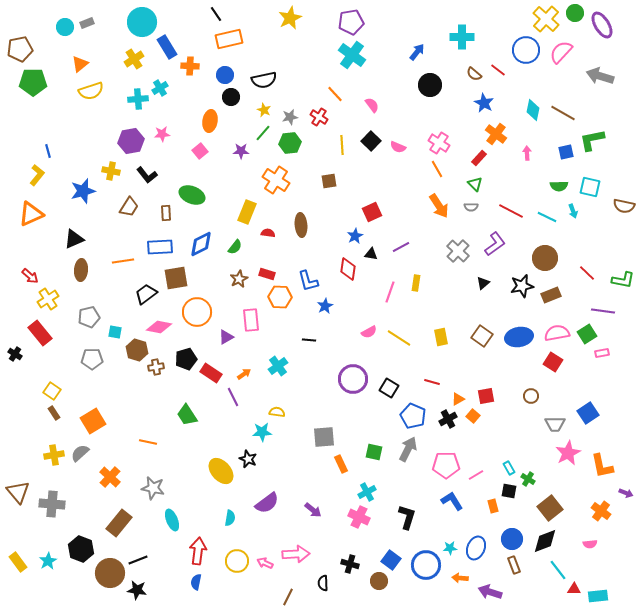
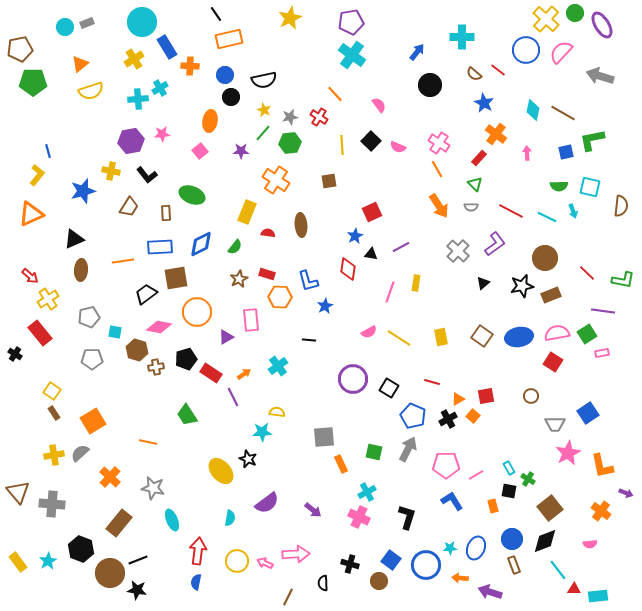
pink semicircle at (372, 105): moved 7 px right
brown semicircle at (624, 206): moved 3 px left; rotated 95 degrees counterclockwise
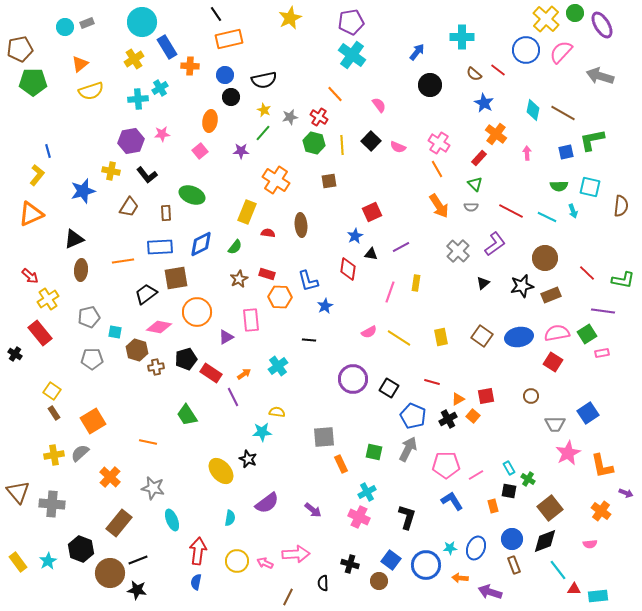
green hexagon at (290, 143): moved 24 px right; rotated 20 degrees clockwise
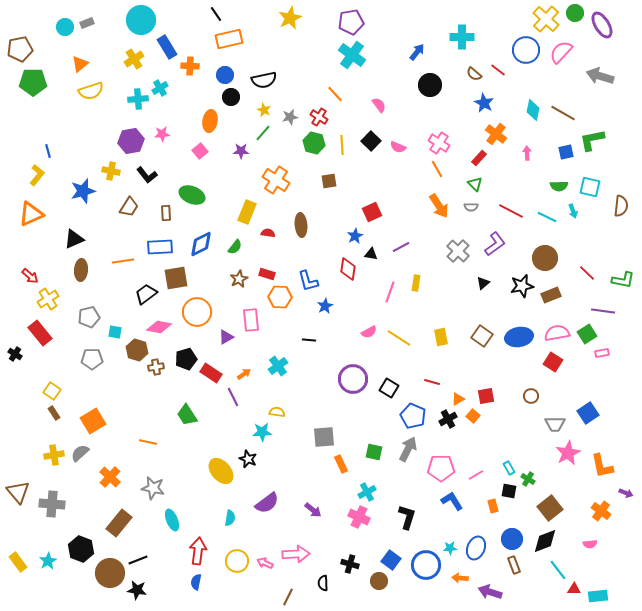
cyan circle at (142, 22): moved 1 px left, 2 px up
pink pentagon at (446, 465): moved 5 px left, 3 px down
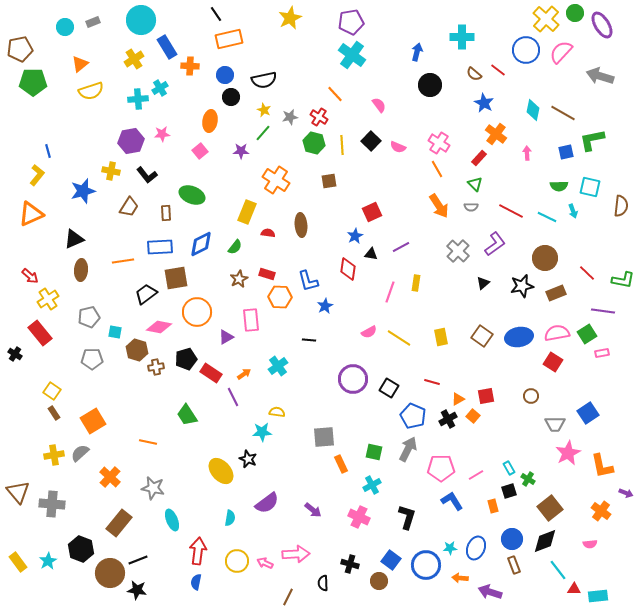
gray rectangle at (87, 23): moved 6 px right, 1 px up
blue arrow at (417, 52): rotated 24 degrees counterclockwise
brown rectangle at (551, 295): moved 5 px right, 2 px up
black square at (509, 491): rotated 28 degrees counterclockwise
cyan cross at (367, 492): moved 5 px right, 7 px up
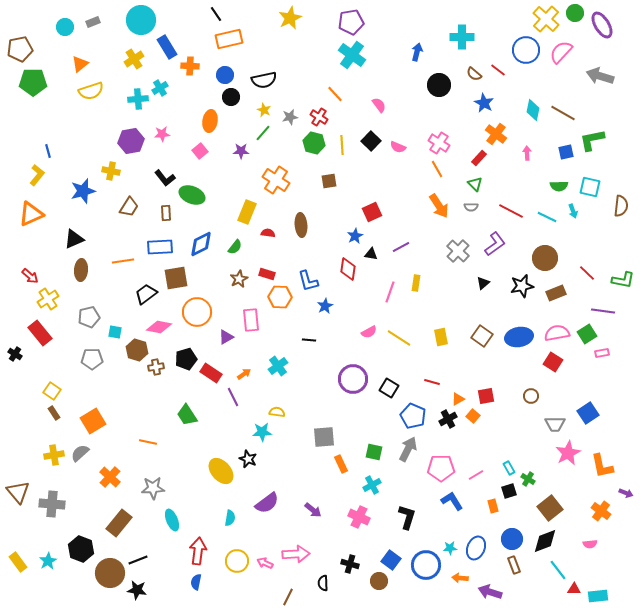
black circle at (430, 85): moved 9 px right
black L-shape at (147, 175): moved 18 px right, 3 px down
gray star at (153, 488): rotated 15 degrees counterclockwise
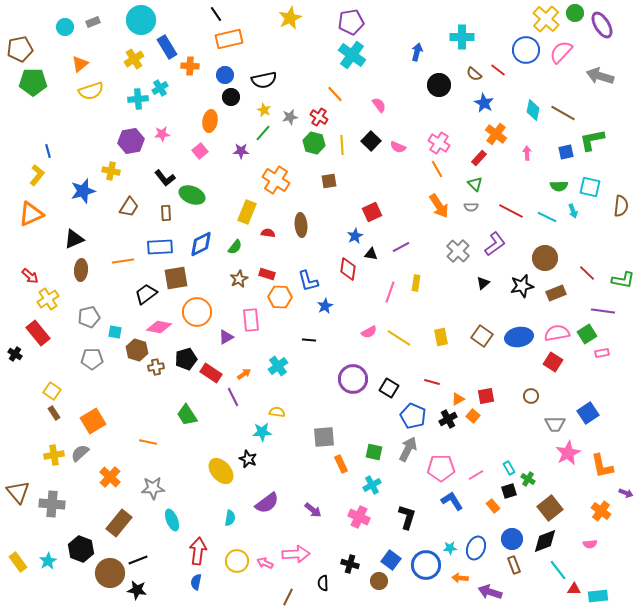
red rectangle at (40, 333): moved 2 px left
orange rectangle at (493, 506): rotated 24 degrees counterclockwise
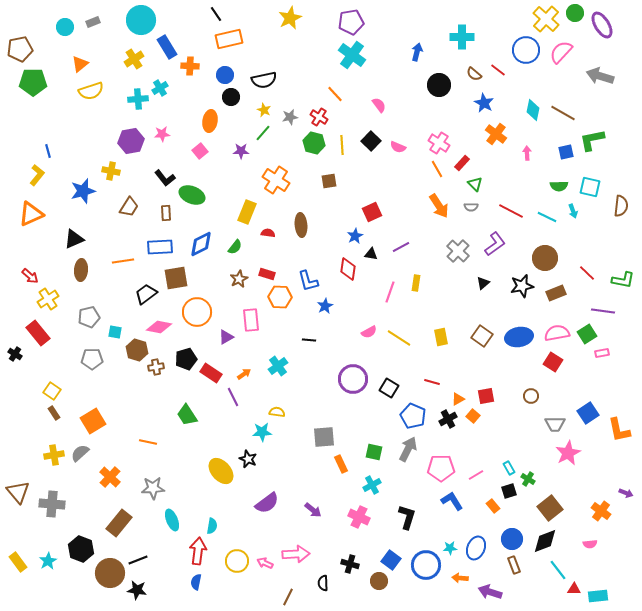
red rectangle at (479, 158): moved 17 px left, 5 px down
orange L-shape at (602, 466): moved 17 px right, 36 px up
cyan semicircle at (230, 518): moved 18 px left, 8 px down
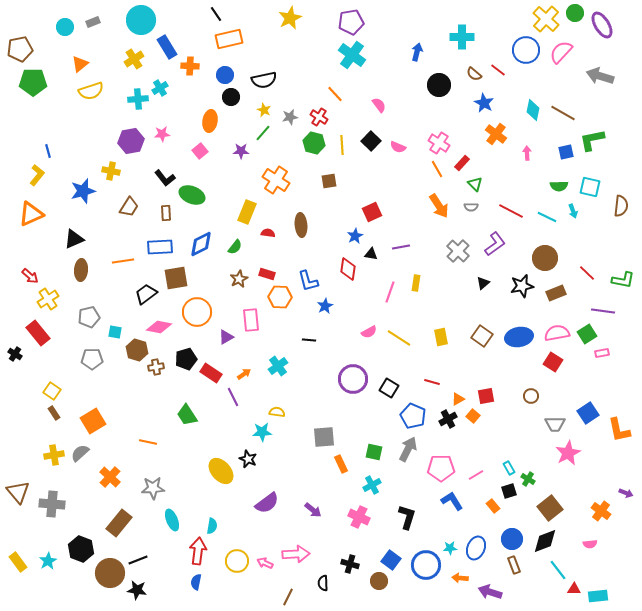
purple line at (401, 247): rotated 18 degrees clockwise
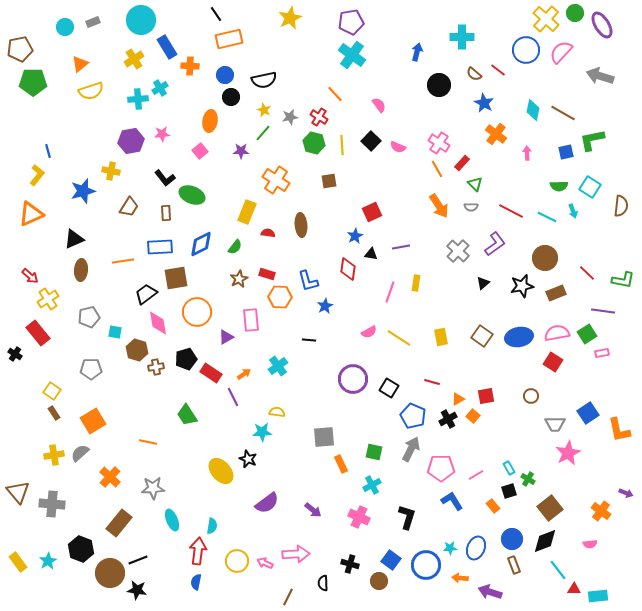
cyan square at (590, 187): rotated 20 degrees clockwise
pink diamond at (159, 327): moved 1 px left, 4 px up; rotated 70 degrees clockwise
gray pentagon at (92, 359): moved 1 px left, 10 px down
gray arrow at (408, 449): moved 3 px right
